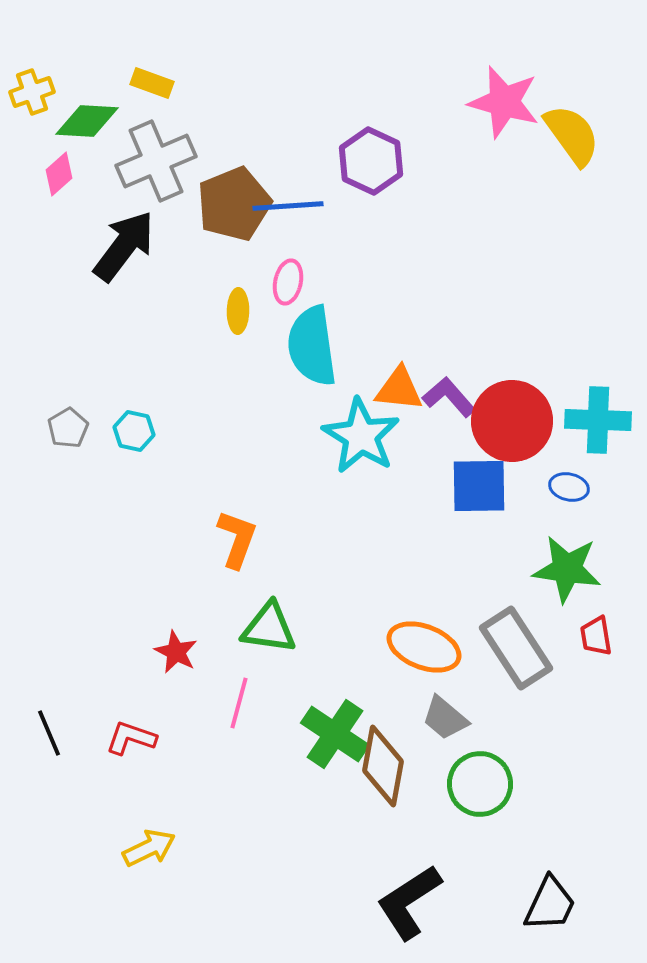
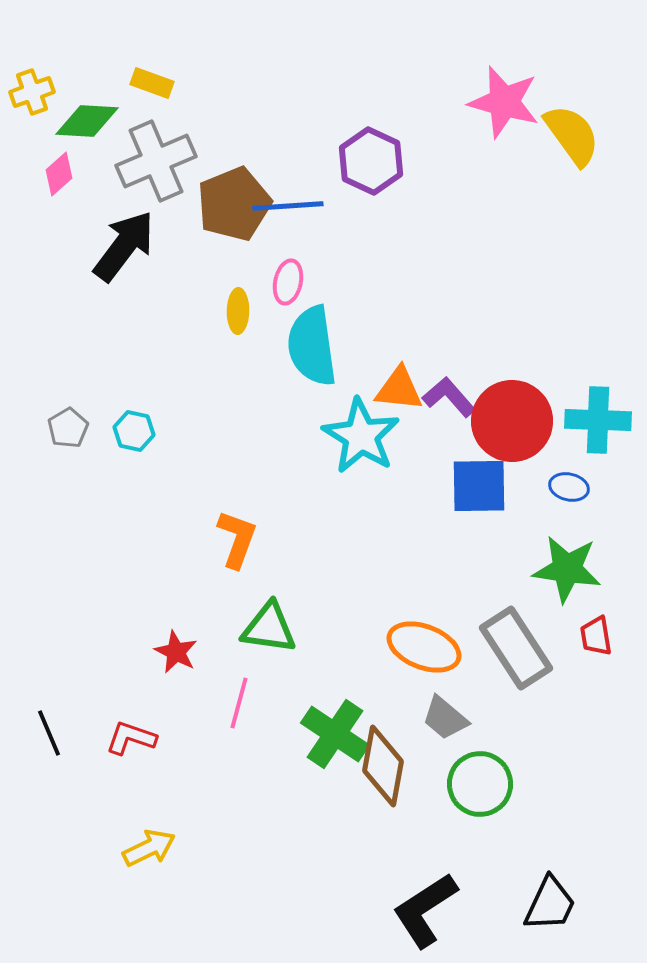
black L-shape: moved 16 px right, 8 px down
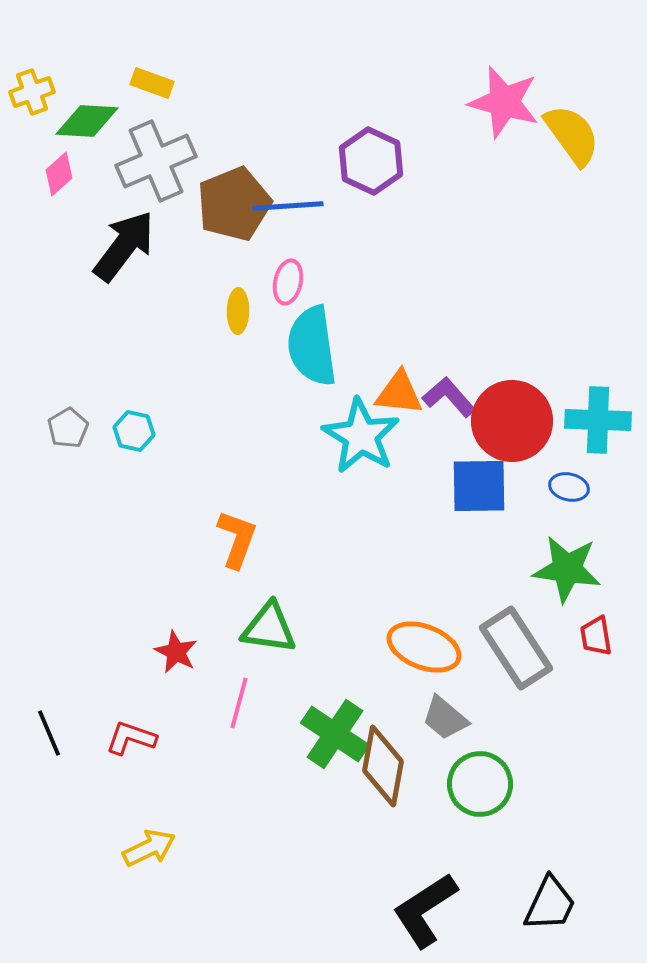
orange triangle: moved 4 px down
